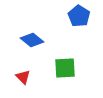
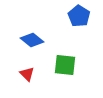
green square: moved 3 px up; rotated 10 degrees clockwise
red triangle: moved 4 px right, 3 px up
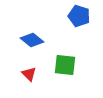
blue pentagon: rotated 15 degrees counterclockwise
red triangle: moved 2 px right
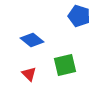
green square: rotated 20 degrees counterclockwise
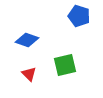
blue diamond: moved 5 px left; rotated 20 degrees counterclockwise
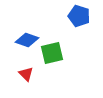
green square: moved 13 px left, 12 px up
red triangle: moved 3 px left
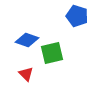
blue pentagon: moved 2 px left
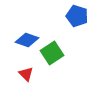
green square: rotated 20 degrees counterclockwise
